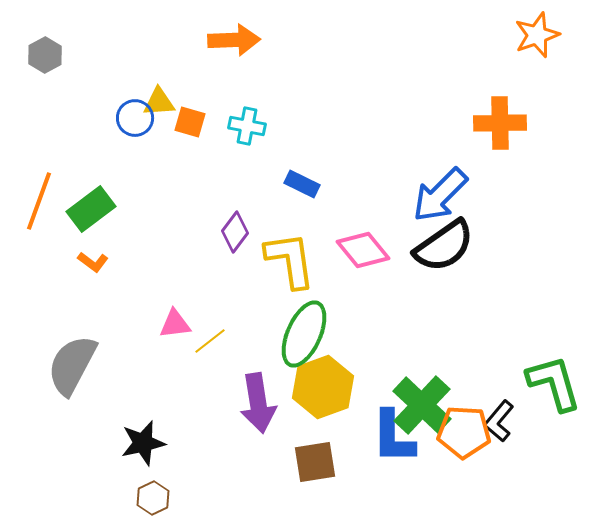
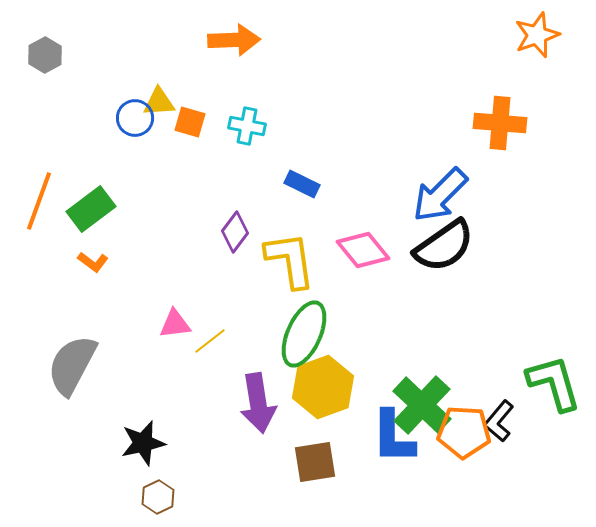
orange cross: rotated 6 degrees clockwise
brown hexagon: moved 5 px right, 1 px up
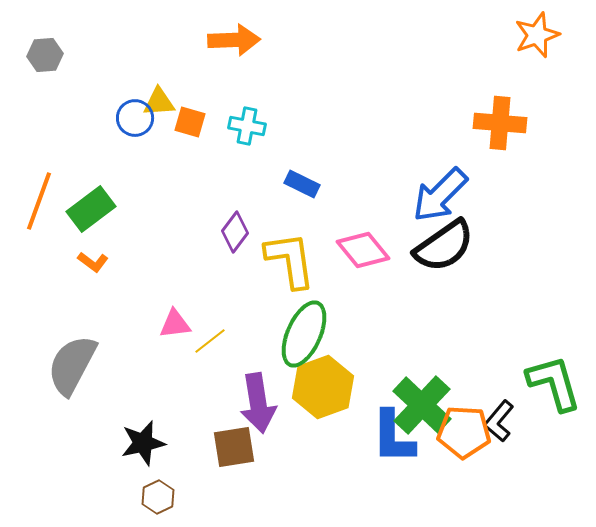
gray hexagon: rotated 24 degrees clockwise
brown square: moved 81 px left, 15 px up
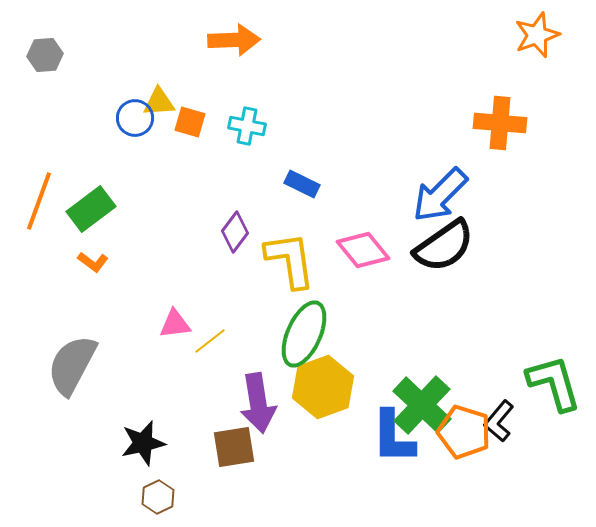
orange pentagon: rotated 14 degrees clockwise
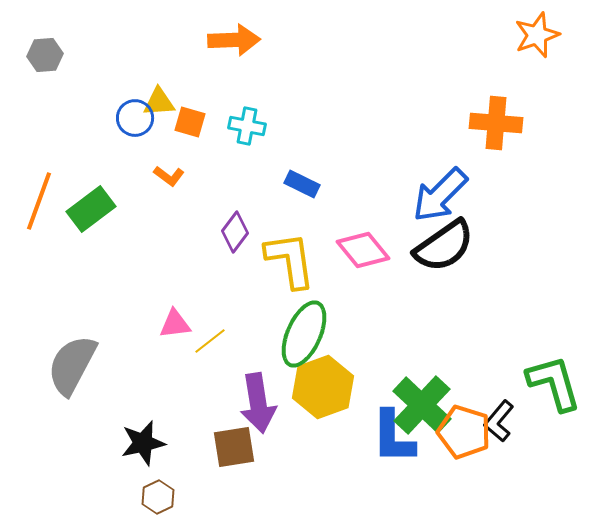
orange cross: moved 4 px left
orange L-shape: moved 76 px right, 86 px up
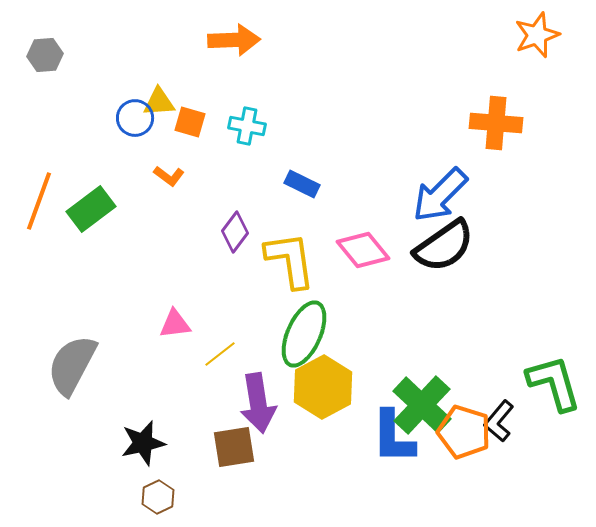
yellow line: moved 10 px right, 13 px down
yellow hexagon: rotated 8 degrees counterclockwise
